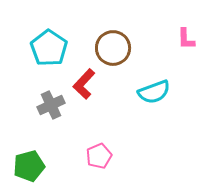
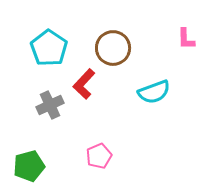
gray cross: moved 1 px left
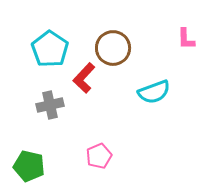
cyan pentagon: moved 1 px right, 1 px down
red L-shape: moved 6 px up
gray cross: rotated 12 degrees clockwise
green pentagon: rotated 28 degrees clockwise
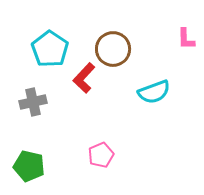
brown circle: moved 1 px down
gray cross: moved 17 px left, 3 px up
pink pentagon: moved 2 px right, 1 px up
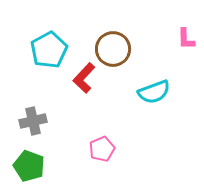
cyan pentagon: moved 1 px left, 1 px down; rotated 9 degrees clockwise
gray cross: moved 19 px down
pink pentagon: moved 1 px right, 6 px up
green pentagon: rotated 8 degrees clockwise
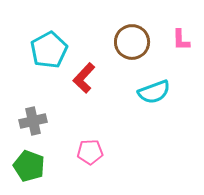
pink L-shape: moved 5 px left, 1 px down
brown circle: moved 19 px right, 7 px up
pink pentagon: moved 12 px left, 3 px down; rotated 20 degrees clockwise
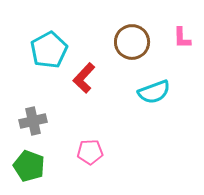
pink L-shape: moved 1 px right, 2 px up
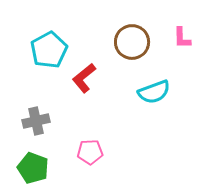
red L-shape: rotated 8 degrees clockwise
gray cross: moved 3 px right
green pentagon: moved 4 px right, 2 px down
